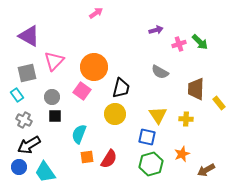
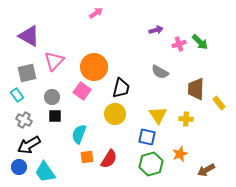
orange star: moved 2 px left
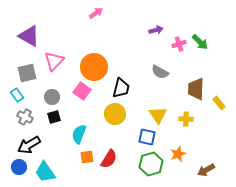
black square: moved 1 px left, 1 px down; rotated 16 degrees counterclockwise
gray cross: moved 1 px right, 3 px up
orange star: moved 2 px left
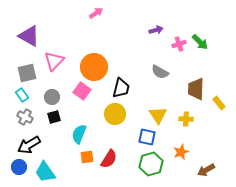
cyan rectangle: moved 5 px right
orange star: moved 3 px right, 2 px up
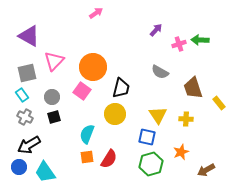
purple arrow: rotated 32 degrees counterclockwise
green arrow: moved 2 px up; rotated 138 degrees clockwise
orange circle: moved 1 px left
brown trapezoid: moved 3 px left, 1 px up; rotated 20 degrees counterclockwise
cyan semicircle: moved 8 px right
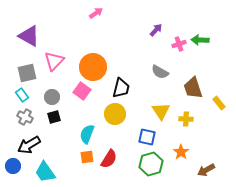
yellow triangle: moved 3 px right, 4 px up
orange star: rotated 14 degrees counterclockwise
blue circle: moved 6 px left, 1 px up
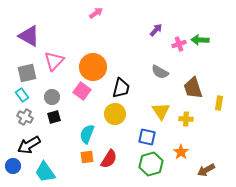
yellow rectangle: rotated 48 degrees clockwise
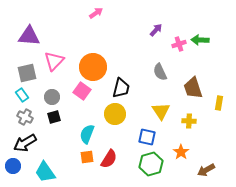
purple triangle: rotated 25 degrees counterclockwise
gray semicircle: rotated 36 degrees clockwise
yellow cross: moved 3 px right, 2 px down
black arrow: moved 4 px left, 2 px up
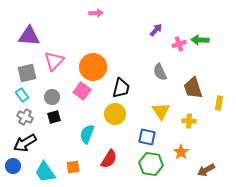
pink arrow: rotated 32 degrees clockwise
orange square: moved 14 px left, 10 px down
green hexagon: rotated 25 degrees clockwise
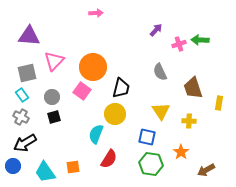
gray cross: moved 4 px left
cyan semicircle: moved 9 px right
